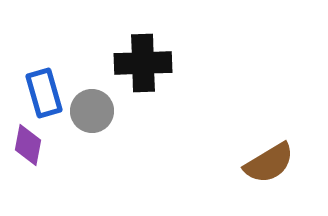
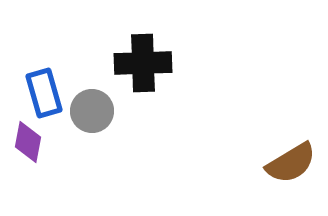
purple diamond: moved 3 px up
brown semicircle: moved 22 px right
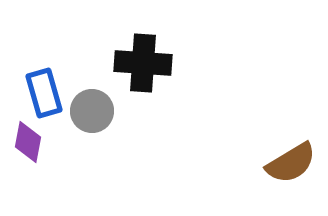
black cross: rotated 6 degrees clockwise
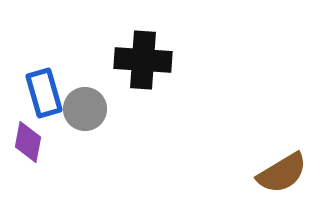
black cross: moved 3 px up
gray circle: moved 7 px left, 2 px up
brown semicircle: moved 9 px left, 10 px down
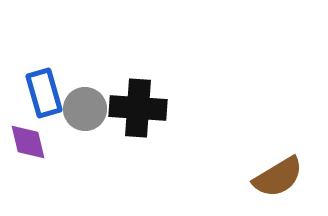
black cross: moved 5 px left, 48 px down
purple diamond: rotated 24 degrees counterclockwise
brown semicircle: moved 4 px left, 4 px down
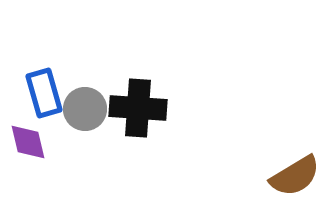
brown semicircle: moved 17 px right, 1 px up
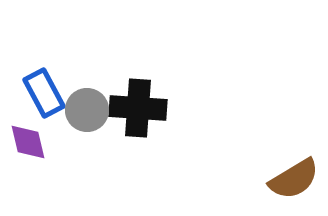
blue rectangle: rotated 12 degrees counterclockwise
gray circle: moved 2 px right, 1 px down
brown semicircle: moved 1 px left, 3 px down
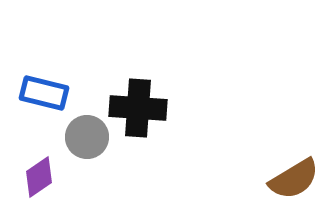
blue rectangle: rotated 48 degrees counterclockwise
gray circle: moved 27 px down
purple diamond: moved 11 px right, 35 px down; rotated 69 degrees clockwise
